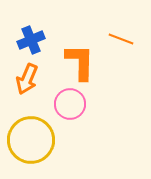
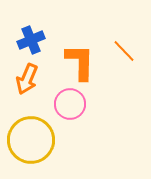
orange line: moved 3 px right, 12 px down; rotated 25 degrees clockwise
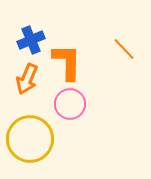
orange line: moved 2 px up
orange L-shape: moved 13 px left
yellow circle: moved 1 px left, 1 px up
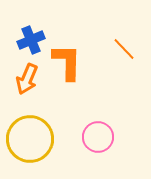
pink circle: moved 28 px right, 33 px down
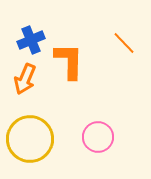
orange line: moved 6 px up
orange L-shape: moved 2 px right, 1 px up
orange arrow: moved 2 px left
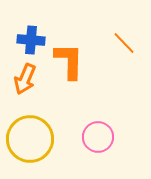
blue cross: rotated 28 degrees clockwise
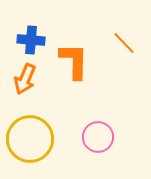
orange L-shape: moved 5 px right
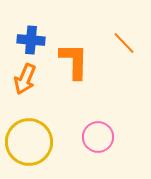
yellow circle: moved 1 px left, 3 px down
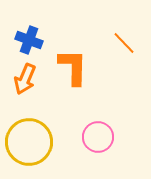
blue cross: moved 2 px left; rotated 16 degrees clockwise
orange L-shape: moved 1 px left, 6 px down
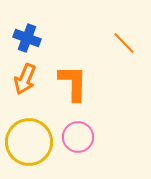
blue cross: moved 2 px left, 2 px up
orange L-shape: moved 16 px down
pink circle: moved 20 px left
